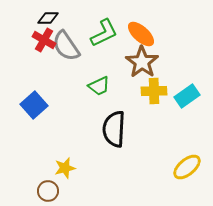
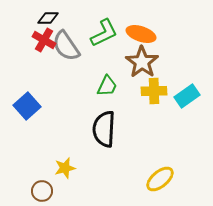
orange ellipse: rotated 24 degrees counterclockwise
green trapezoid: moved 8 px right; rotated 40 degrees counterclockwise
blue square: moved 7 px left, 1 px down
black semicircle: moved 10 px left
yellow ellipse: moved 27 px left, 12 px down
brown circle: moved 6 px left
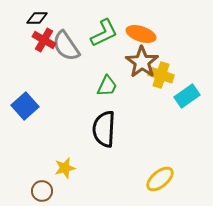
black diamond: moved 11 px left
yellow cross: moved 7 px right, 16 px up; rotated 20 degrees clockwise
blue square: moved 2 px left
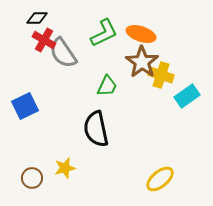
gray semicircle: moved 3 px left, 7 px down
blue square: rotated 16 degrees clockwise
black semicircle: moved 8 px left; rotated 15 degrees counterclockwise
brown circle: moved 10 px left, 13 px up
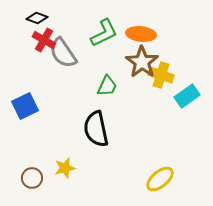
black diamond: rotated 20 degrees clockwise
orange ellipse: rotated 12 degrees counterclockwise
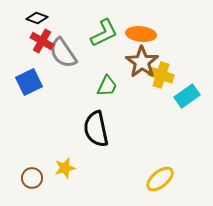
red cross: moved 2 px left, 1 px down
blue square: moved 4 px right, 24 px up
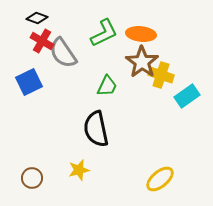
yellow star: moved 14 px right, 2 px down
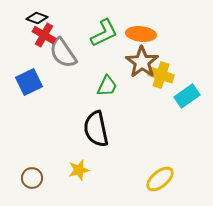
red cross: moved 2 px right, 6 px up
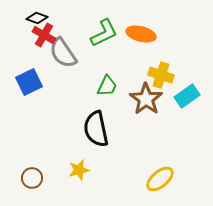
orange ellipse: rotated 8 degrees clockwise
brown star: moved 4 px right, 37 px down
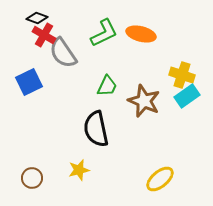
yellow cross: moved 21 px right
brown star: moved 2 px left, 2 px down; rotated 12 degrees counterclockwise
